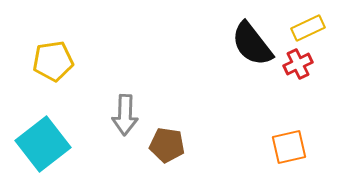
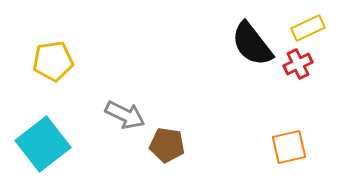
gray arrow: rotated 66 degrees counterclockwise
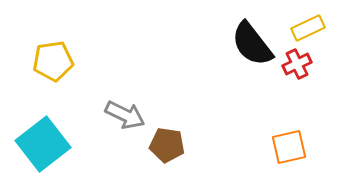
red cross: moved 1 px left
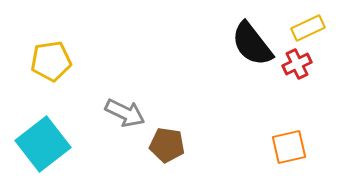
yellow pentagon: moved 2 px left
gray arrow: moved 2 px up
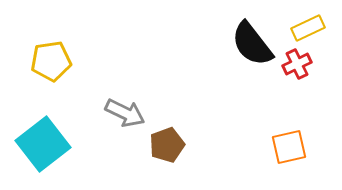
brown pentagon: rotated 28 degrees counterclockwise
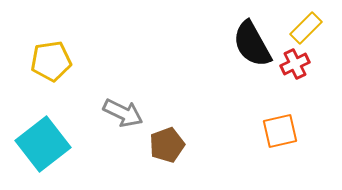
yellow rectangle: moved 2 px left; rotated 20 degrees counterclockwise
black semicircle: rotated 9 degrees clockwise
red cross: moved 2 px left
gray arrow: moved 2 px left
orange square: moved 9 px left, 16 px up
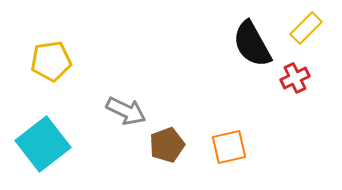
red cross: moved 14 px down
gray arrow: moved 3 px right, 2 px up
orange square: moved 51 px left, 16 px down
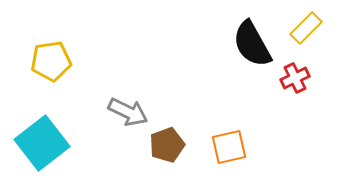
gray arrow: moved 2 px right, 1 px down
cyan square: moved 1 px left, 1 px up
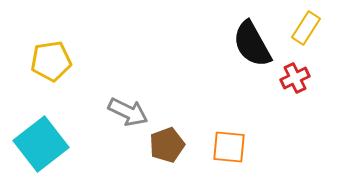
yellow rectangle: rotated 12 degrees counterclockwise
cyan square: moved 1 px left, 1 px down
orange square: rotated 18 degrees clockwise
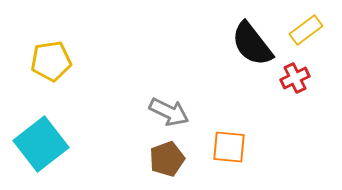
yellow rectangle: moved 2 px down; rotated 20 degrees clockwise
black semicircle: rotated 9 degrees counterclockwise
gray arrow: moved 41 px right
brown pentagon: moved 14 px down
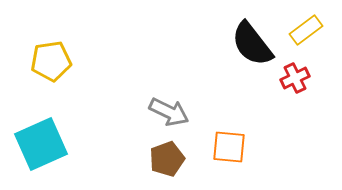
cyan square: rotated 14 degrees clockwise
